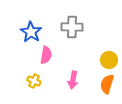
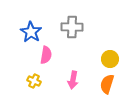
yellow circle: moved 1 px right, 1 px up
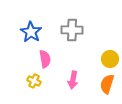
gray cross: moved 3 px down
pink semicircle: moved 1 px left, 4 px down; rotated 18 degrees counterclockwise
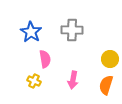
orange semicircle: moved 1 px left, 1 px down
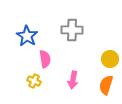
blue star: moved 4 px left, 4 px down
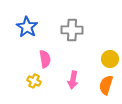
blue star: moved 9 px up
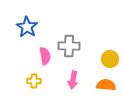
gray cross: moved 3 px left, 16 px down
pink semicircle: moved 3 px up
yellow cross: rotated 24 degrees counterclockwise
orange semicircle: rotated 78 degrees clockwise
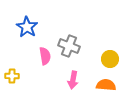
gray cross: rotated 20 degrees clockwise
yellow cross: moved 22 px left, 5 px up
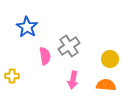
gray cross: rotated 35 degrees clockwise
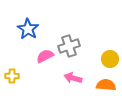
blue star: moved 1 px right, 2 px down
gray cross: rotated 15 degrees clockwise
pink semicircle: rotated 108 degrees counterclockwise
pink arrow: moved 2 px up; rotated 96 degrees clockwise
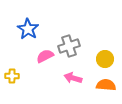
yellow circle: moved 5 px left
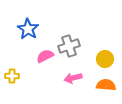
pink arrow: rotated 30 degrees counterclockwise
